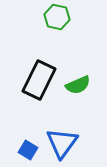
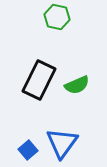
green semicircle: moved 1 px left
blue square: rotated 18 degrees clockwise
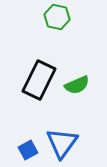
blue square: rotated 12 degrees clockwise
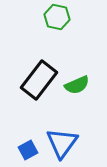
black rectangle: rotated 12 degrees clockwise
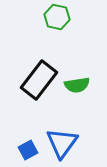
green semicircle: rotated 15 degrees clockwise
